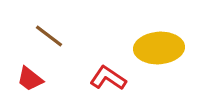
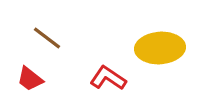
brown line: moved 2 px left, 2 px down
yellow ellipse: moved 1 px right
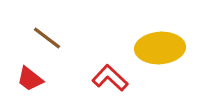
red L-shape: moved 2 px right; rotated 9 degrees clockwise
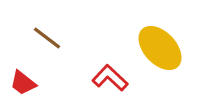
yellow ellipse: rotated 51 degrees clockwise
red trapezoid: moved 7 px left, 4 px down
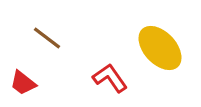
red L-shape: rotated 12 degrees clockwise
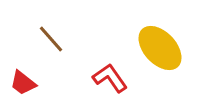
brown line: moved 4 px right, 1 px down; rotated 12 degrees clockwise
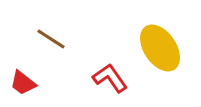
brown line: rotated 16 degrees counterclockwise
yellow ellipse: rotated 9 degrees clockwise
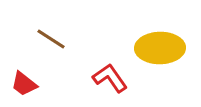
yellow ellipse: rotated 57 degrees counterclockwise
red trapezoid: moved 1 px right, 1 px down
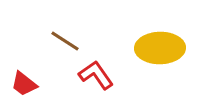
brown line: moved 14 px right, 2 px down
red L-shape: moved 14 px left, 3 px up
